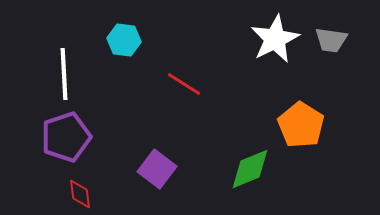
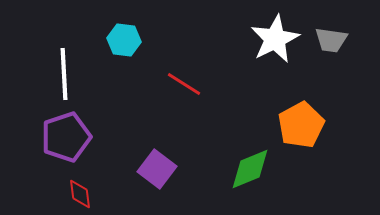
orange pentagon: rotated 12 degrees clockwise
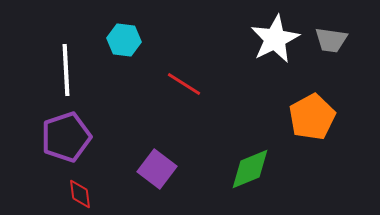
white line: moved 2 px right, 4 px up
orange pentagon: moved 11 px right, 8 px up
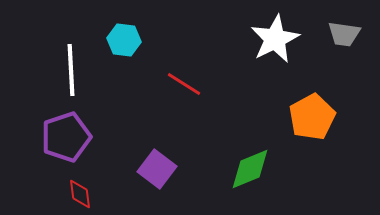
gray trapezoid: moved 13 px right, 6 px up
white line: moved 5 px right
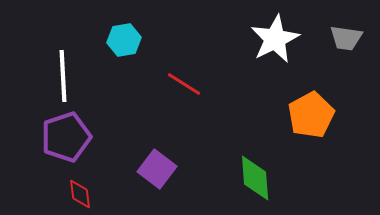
gray trapezoid: moved 2 px right, 4 px down
cyan hexagon: rotated 16 degrees counterclockwise
white line: moved 8 px left, 6 px down
orange pentagon: moved 1 px left, 2 px up
green diamond: moved 5 px right, 9 px down; rotated 72 degrees counterclockwise
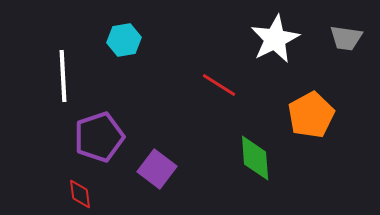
red line: moved 35 px right, 1 px down
purple pentagon: moved 33 px right
green diamond: moved 20 px up
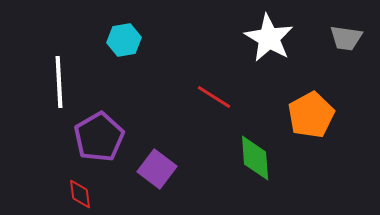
white star: moved 6 px left, 1 px up; rotated 15 degrees counterclockwise
white line: moved 4 px left, 6 px down
red line: moved 5 px left, 12 px down
purple pentagon: rotated 12 degrees counterclockwise
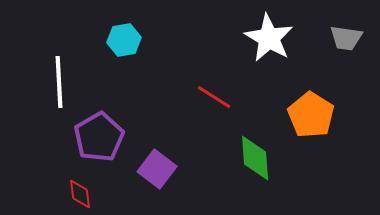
orange pentagon: rotated 12 degrees counterclockwise
